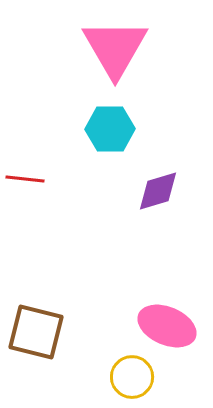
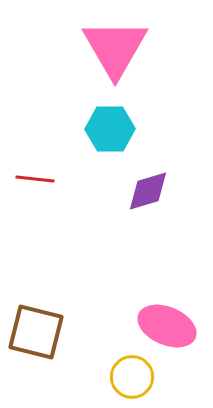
red line: moved 10 px right
purple diamond: moved 10 px left
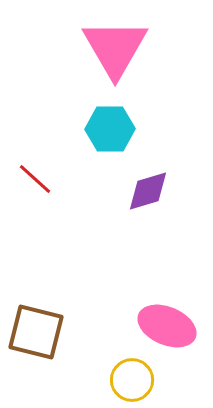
red line: rotated 36 degrees clockwise
yellow circle: moved 3 px down
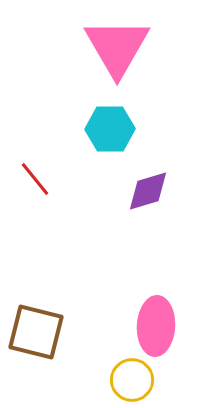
pink triangle: moved 2 px right, 1 px up
red line: rotated 9 degrees clockwise
pink ellipse: moved 11 px left; rotated 70 degrees clockwise
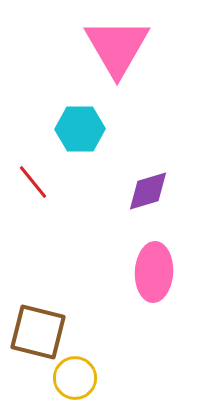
cyan hexagon: moved 30 px left
red line: moved 2 px left, 3 px down
pink ellipse: moved 2 px left, 54 px up
brown square: moved 2 px right
yellow circle: moved 57 px left, 2 px up
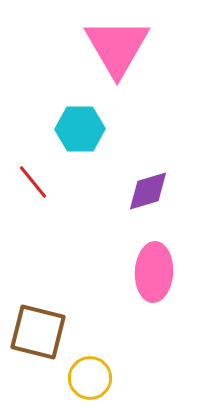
yellow circle: moved 15 px right
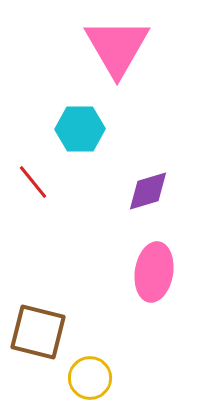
pink ellipse: rotated 6 degrees clockwise
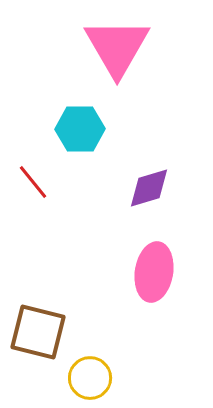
purple diamond: moved 1 px right, 3 px up
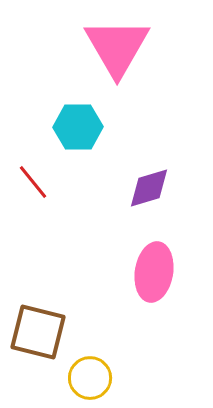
cyan hexagon: moved 2 px left, 2 px up
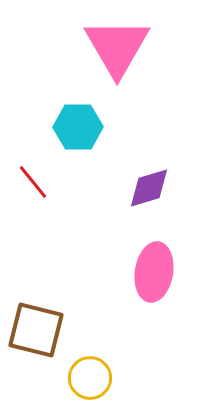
brown square: moved 2 px left, 2 px up
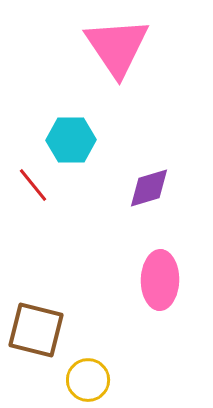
pink triangle: rotated 4 degrees counterclockwise
cyan hexagon: moved 7 px left, 13 px down
red line: moved 3 px down
pink ellipse: moved 6 px right, 8 px down; rotated 8 degrees counterclockwise
yellow circle: moved 2 px left, 2 px down
